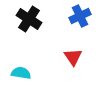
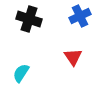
black cross: rotated 15 degrees counterclockwise
cyan semicircle: rotated 66 degrees counterclockwise
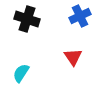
black cross: moved 2 px left
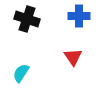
blue cross: moved 1 px left; rotated 25 degrees clockwise
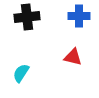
black cross: moved 2 px up; rotated 25 degrees counterclockwise
red triangle: rotated 42 degrees counterclockwise
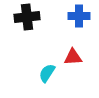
red triangle: rotated 18 degrees counterclockwise
cyan semicircle: moved 26 px right
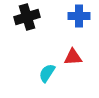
black cross: rotated 10 degrees counterclockwise
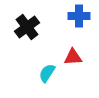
black cross: moved 10 px down; rotated 20 degrees counterclockwise
